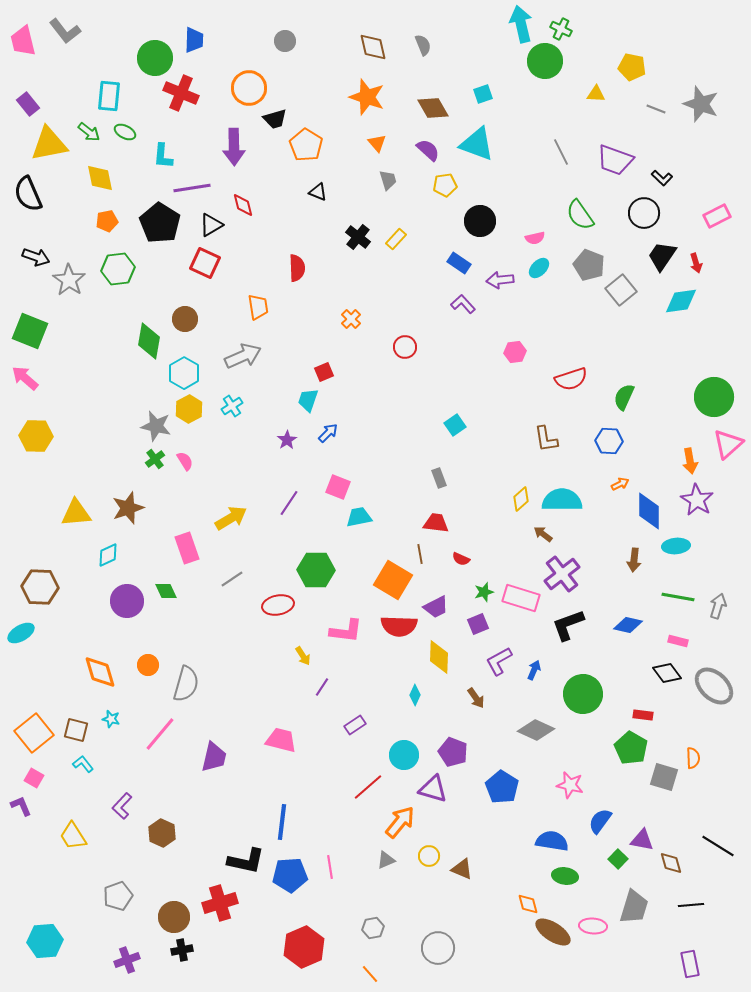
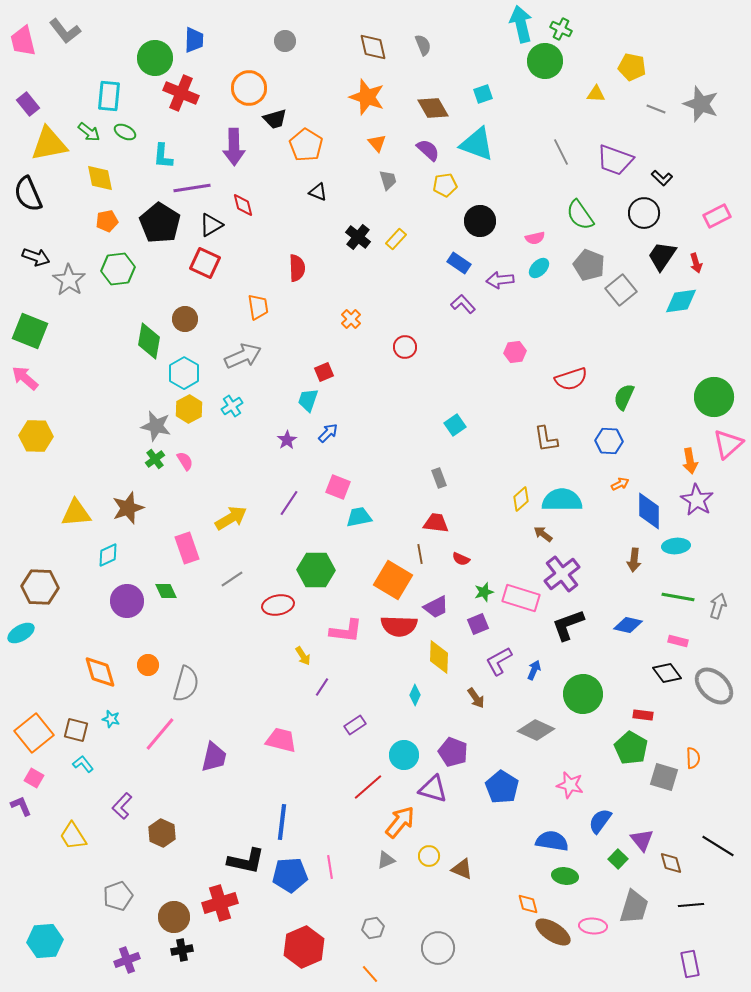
purple triangle at (642, 840): rotated 40 degrees clockwise
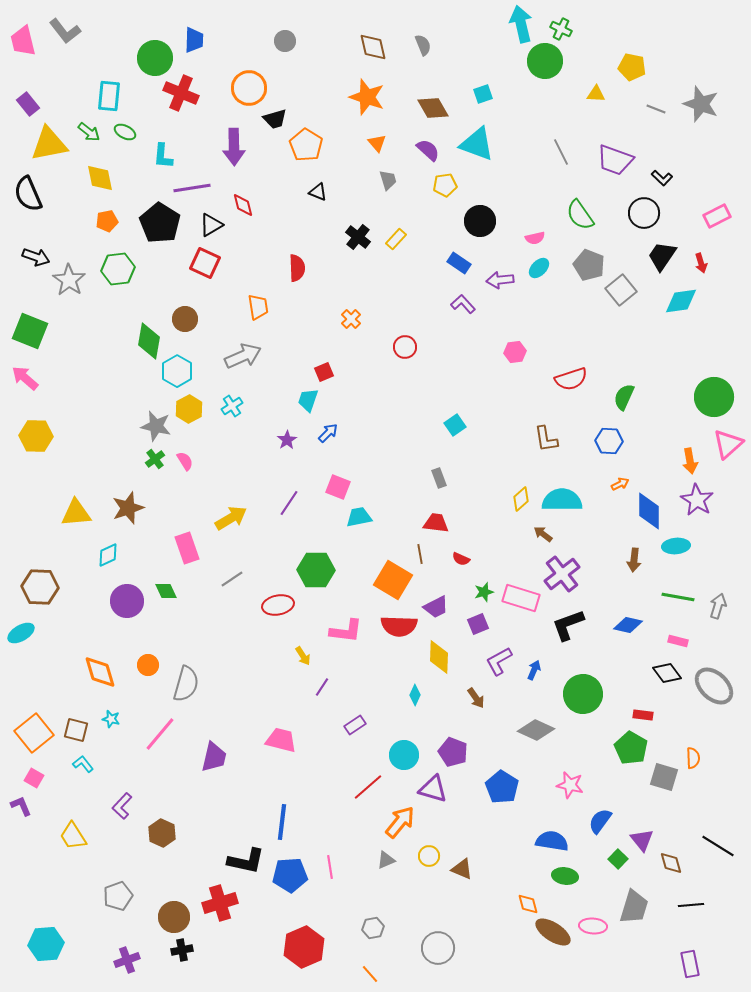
red arrow at (696, 263): moved 5 px right
cyan hexagon at (184, 373): moved 7 px left, 2 px up
cyan hexagon at (45, 941): moved 1 px right, 3 px down
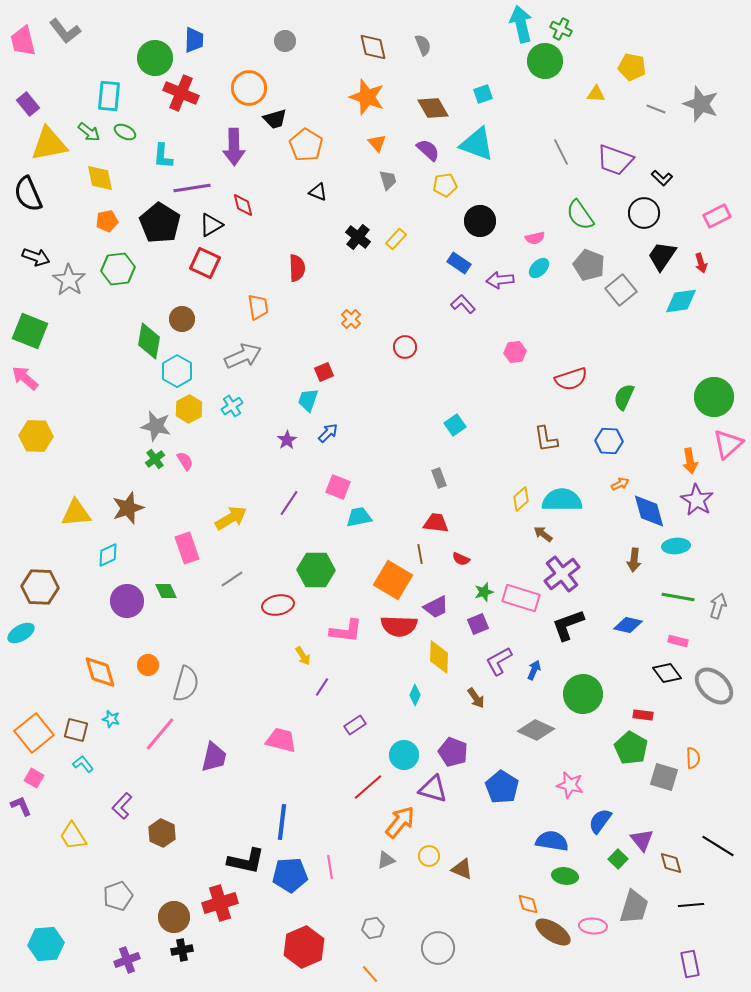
brown circle at (185, 319): moved 3 px left
blue diamond at (649, 511): rotated 15 degrees counterclockwise
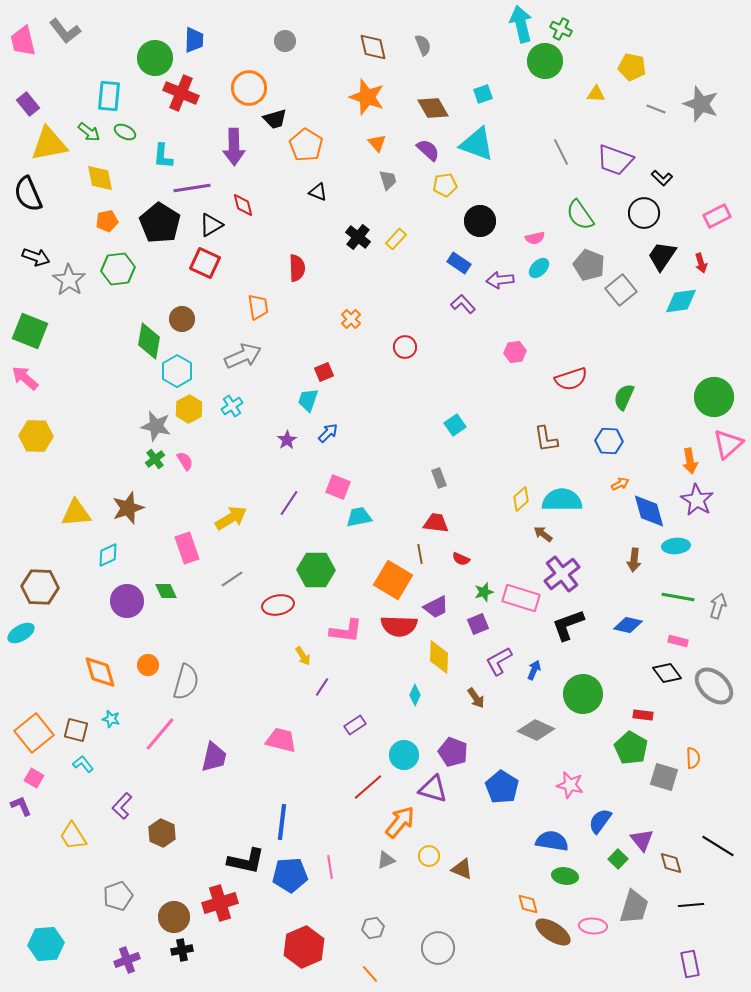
gray semicircle at (186, 684): moved 2 px up
